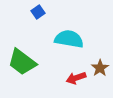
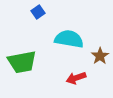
green trapezoid: rotated 48 degrees counterclockwise
brown star: moved 12 px up
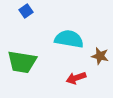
blue square: moved 12 px left, 1 px up
brown star: rotated 24 degrees counterclockwise
green trapezoid: rotated 20 degrees clockwise
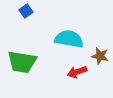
red arrow: moved 1 px right, 6 px up
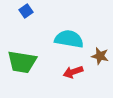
red arrow: moved 4 px left
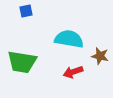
blue square: rotated 24 degrees clockwise
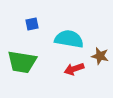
blue square: moved 6 px right, 13 px down
red arrow: moved 1 px right, 3 px up
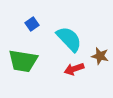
blue square: rotated 24 degrees counterclockwise
cyan semicircle: rotated 36 degrees clockwise
green trapezoid: moved 1 px right, 1 px up
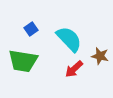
blue square: moved 1 px left, 5 px down
red arrow: rotated 24 degrees counterclockwise
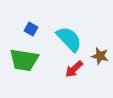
blue square: rotated 24 degrees counterclockwise
green trapezoid: moved 1 px right, 1 px up
